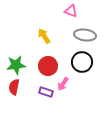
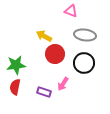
yellow arrow: rotated 28 degrees counterclockwise
black circle: moved 2 px right, 1 px down
red circle: moved 7 px right, 12 px up
red semicircle: moved 1 px right
purple rectangle: moved 2 px left
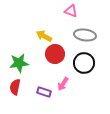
green star: moved 3 px right, 2 px up
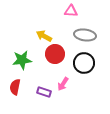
pink triangle: rotated 16 degrees counterclockwise
green star: moved 3 px right, 3 px up
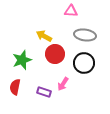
green star: rotated 12 degrees counterclockwise
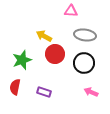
pink arrow: moved 28 px right, 8 px down; rotated 80 degrees clockwise
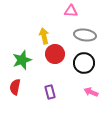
yellow arrow: rotated 49 degrees clockwise
purple rectangle: moved 6 px right; rotated 56 degrees clockwise
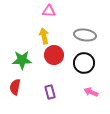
pink triangle: moved 22 px left
red circle: moved 1 px left, 1 px down
green star: rotated 18 degrees clockwise
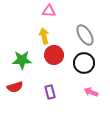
gray ellipse: rotated 50 degrees clockwise
red semicircle: rotated 119 degrees counterclockwise
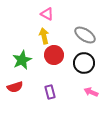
pink triangle: moved 2 px left, 3 px down; rotated 24 degrees clockwise
gray ellipse: rotated 25 degrees counterclockwise
green star: rotated 24 degrees counterclockwise
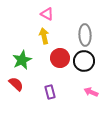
gray ellipse: rotated 55 degrees clockwise
red circle: moved 6 px right, 3 px down
black circle: moved 2 px up
red semicircle: moved 1 px right, 3 px up; rotated 119 degrees counterclockwise
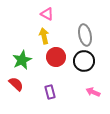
gray ellipse: rotated 10 degrees counterclockwise
red circle: moved 4 px left, 1 px up
pink arrow: moved 2 px right
